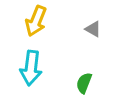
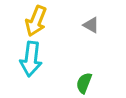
gray triangle: moved 2 px left, 4 px up
cyan arrow: moved 9 px up
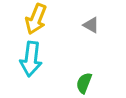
yellow arrow: moved 2 px up
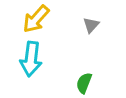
yellow arrow: rotated 20 degrees clockwise
gray triangle: rotated 42 degrees clockwise
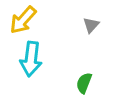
yellow arrow: moved 13 px left, 1 px down
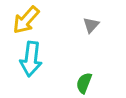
yellow arrow: moved 3 px right
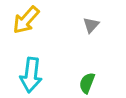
cyan arrow: moved 16 px down
green semicircle: moved 3 px right
